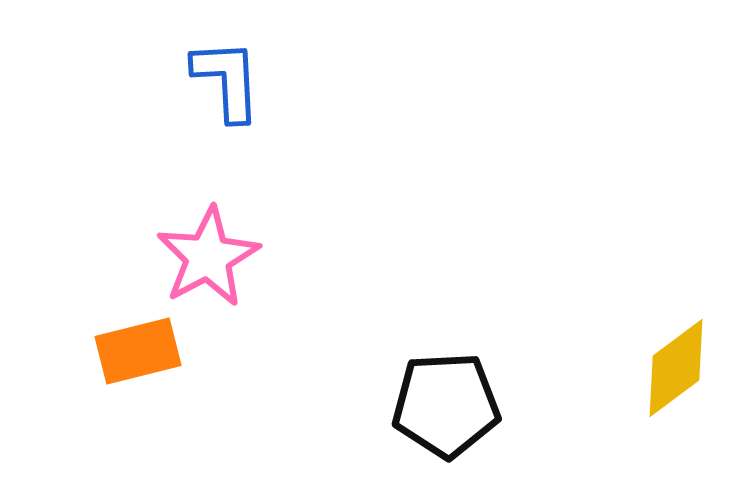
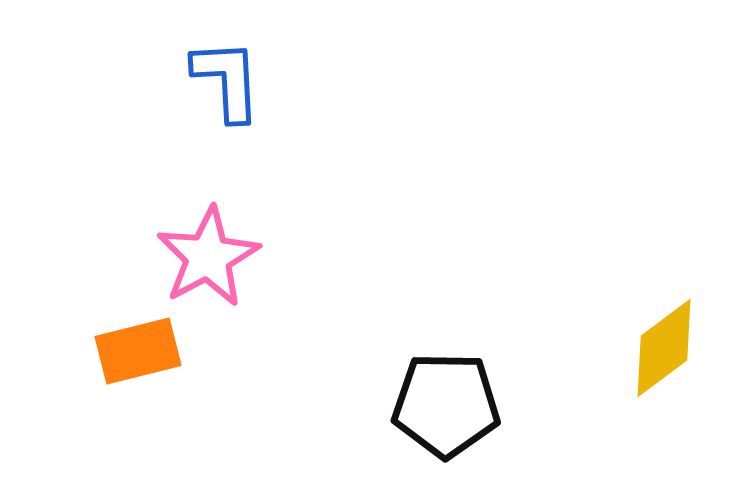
yellow diamond: moved 12 px left, 20 px up
black pentagon: rotated 4 degrees clockwise
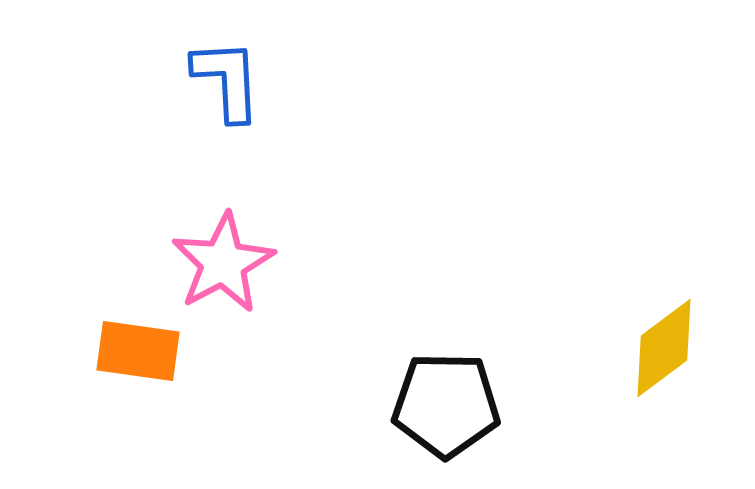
pink star: moved 15 px right, 6 px down
orange rectangle: rotated 22 degrees clockwise
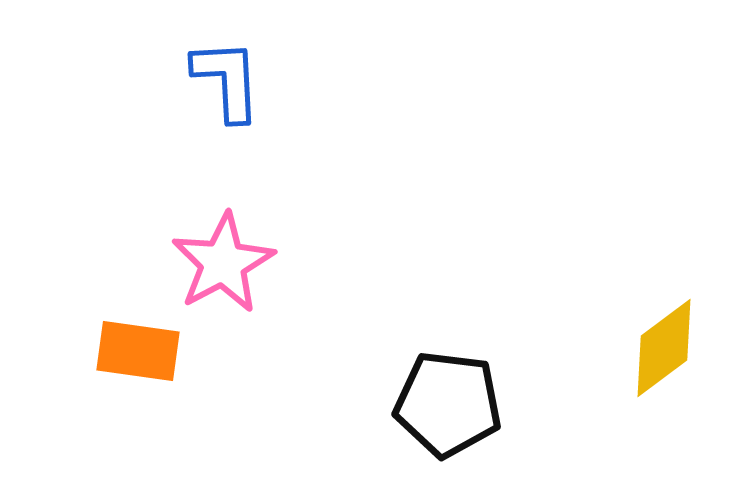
black pentagon: moved 2 px right, 1 px up; rotated 6 degrees clockwise
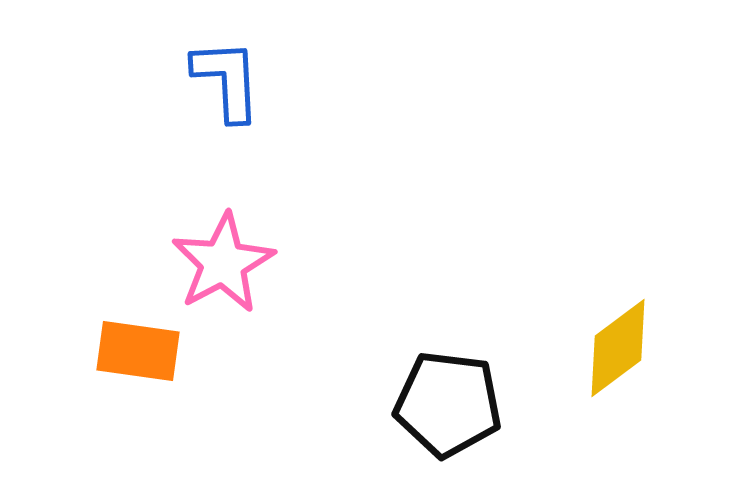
yellow diamond: moved 46 px left
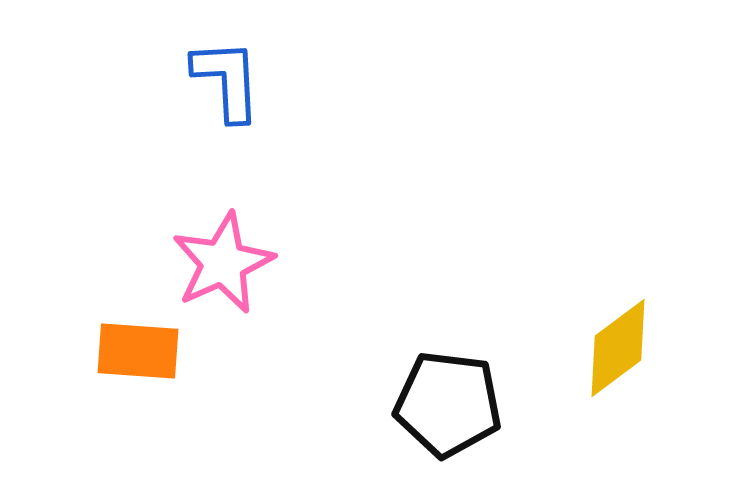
pink star: rotated 4 degrees clockwise
orange rectangle: rotated 4 degrees counterclockwise
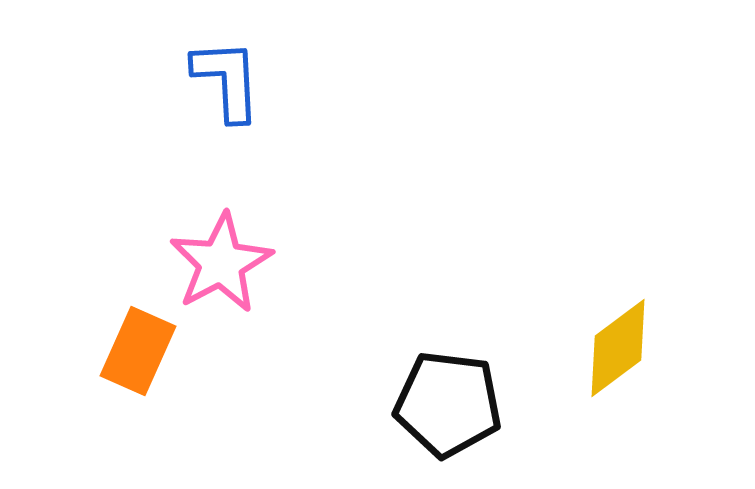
pink star: moved 2 px left; rotated 4 degrees counterclockwise
orange rectangle: rotated 70 degrees counterclockwise
